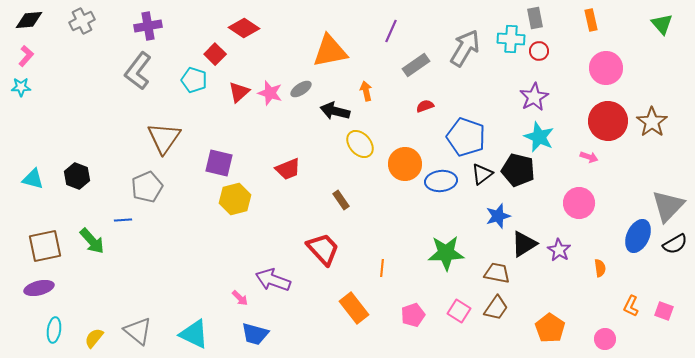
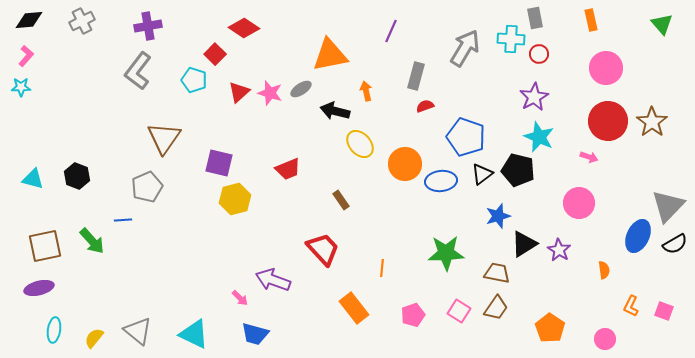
orange triangle at (330, 51): moved 4 px down
red circle at (539, 51): moved 3 px down
gray rectangle at (416, 65): moved 11 px down; rotated 40 degrees counterclockwise
orange semicircle at (600, 268): moved 4 px right, 2 px down
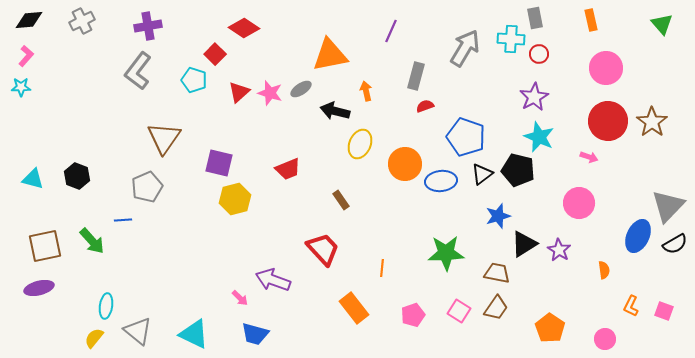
yellow ellipse at (360, 144): rotated 64 degrees clockwise
cyan ellipse at (54, 330): moved 52 px right, 24 px up
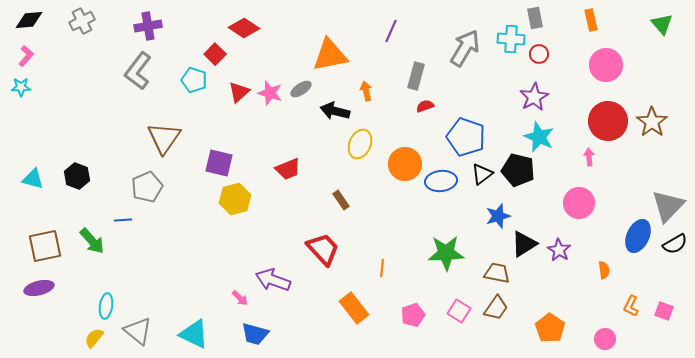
pink circle at (606, 68): moved 3 px up
pink arrow at (589, 157): rotated 114 degrees counterclockwise
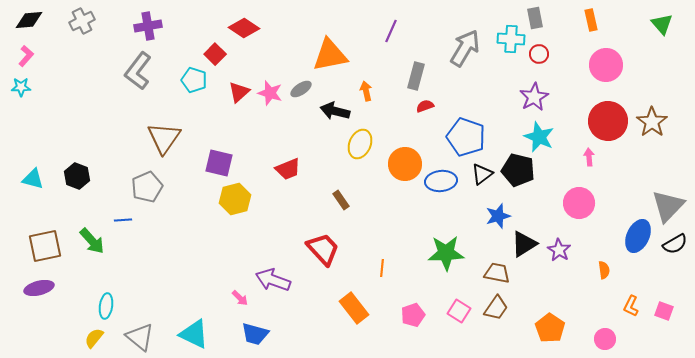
gray triangle at (138, 331): moved 2 px right, 6 px down
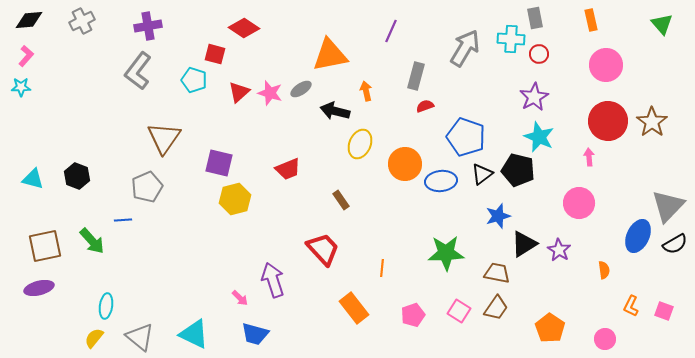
red square at (215, 54): rotated 30 degrees counterclockwise
purple arrow at (273, 280): rotated 52 degrees clockwise
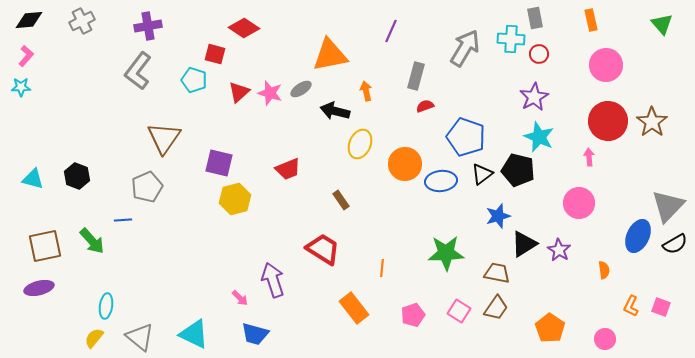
red trapezoid at (323, 249): rotated 15 degrees counterclockwise
pink square at (664, 311): moved 3 px left, 4 px up
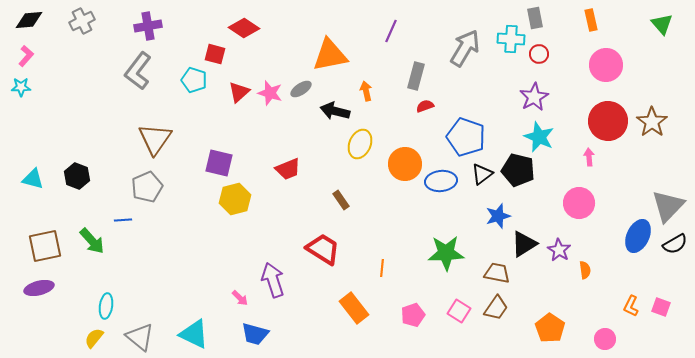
brown triangle at (164, 138): moved 9 px left, 1 px down
orange semicircle at (604, 270): moved 19 px left
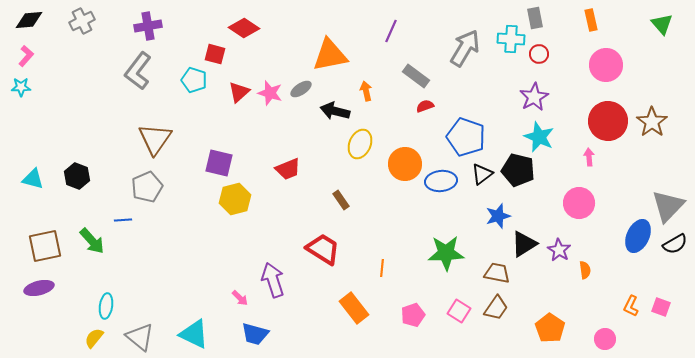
gray rectangle at (416, 76): rotated 68 degrees counterclockwise
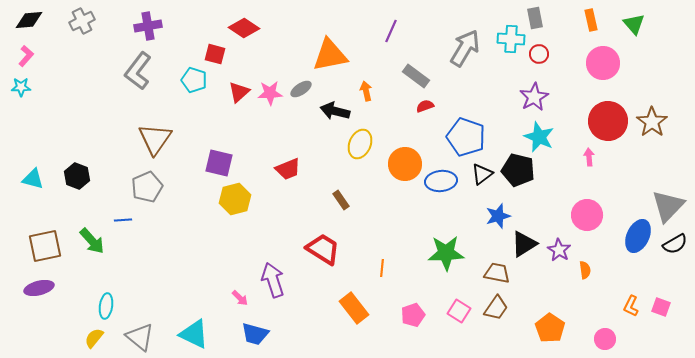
green triangle at (662, 24): moved 28 px left
pink circle at (606, 65): moved 3 px left, 2 px up
pink star at (270, 93): rotated 20 degrees counterclockwise
pink circle at (579, 203): moved 8 px right, 12 px down
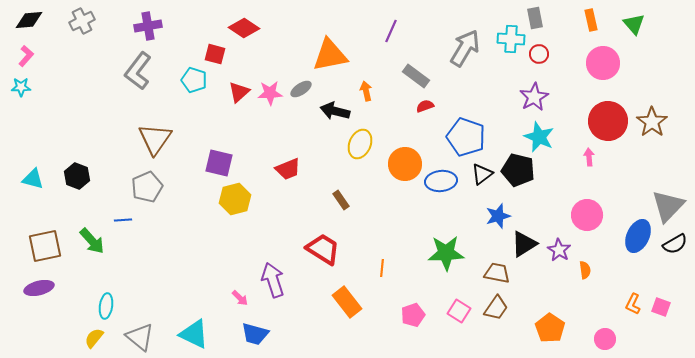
orange L-shape at (631, 306): moved 2 px right, 2 px up
orange rectangle at (354, 308): moved 7 px left, 6 px up
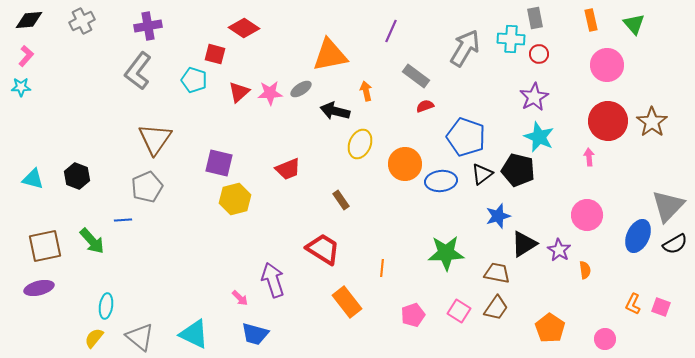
pink circle at (603, 63): moved 4 px right, 2 px down
